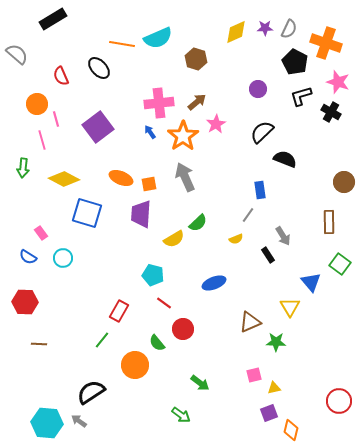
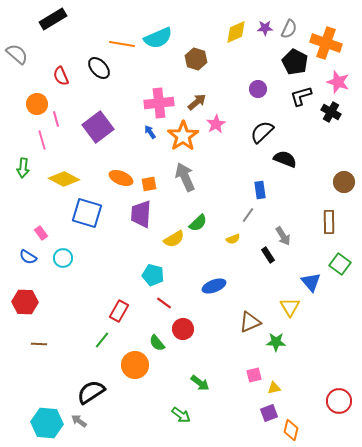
yellow semicircle at (236, 239): moved 3 px left
blue ellipse at (214, 283): moved 3 px down
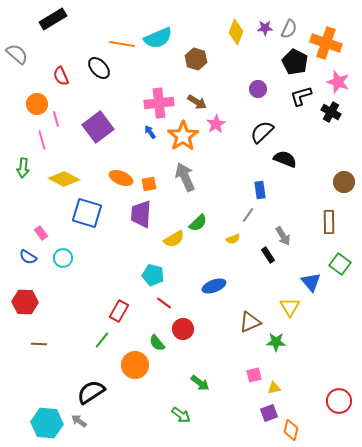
yellow diamond at (236, 32): rotated 45 degrees counterclockwise
brown arrow at (197, 102): rotated 72 degrees clockwise
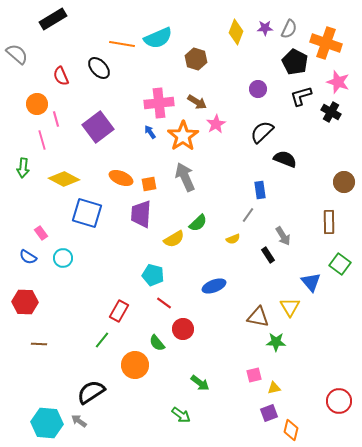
brown triangle at (250, 322): moved 8 px right, 5 px up; rotated 35 degrees clockwise
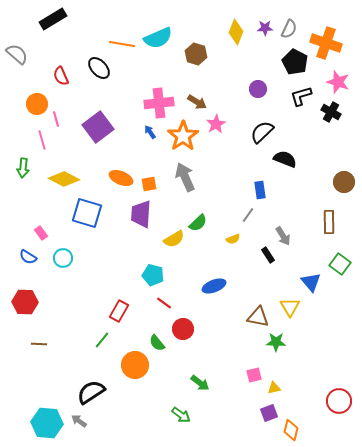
brown hexagon at (196, 59): moved 5 px up
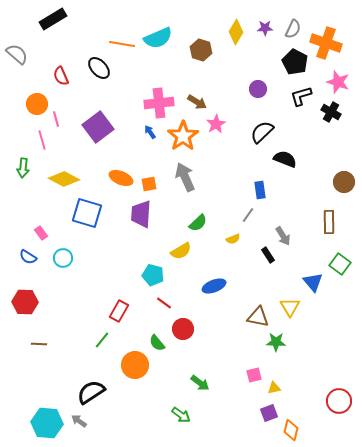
gray semicircle at (289, 29): moved 4 px right
yellow diamond at (236, 32): rotated 10 degrees clockwise
brown hexagon at (196, 54): moved 5 px right, 4 px up
yellow semicircle at (174, 239): moved 7 px right, 12 px down
blue triangle at (311, 282): moved 2 px right
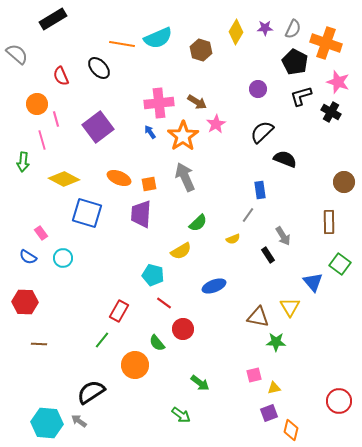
green arrow at (23, 168): moved 6 px up
orange ellipse at (121, 178): moved 2 px left
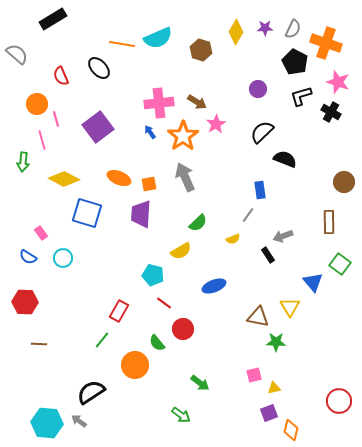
gray arrow at (283, 236): rotated 102 degrees clockwise
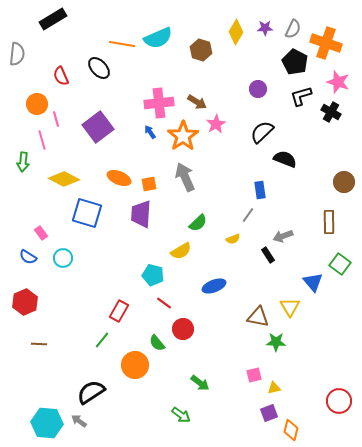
gray semicircle at (17, 54): rotated 55 degrees clockwise
red hexagon at (25, 302): rotated 25 degrees counterclockwise
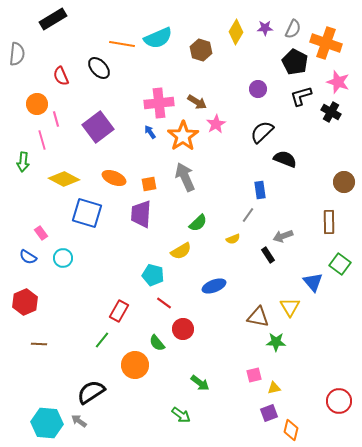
orange ellipse at (119, 178): moved 5 px left
